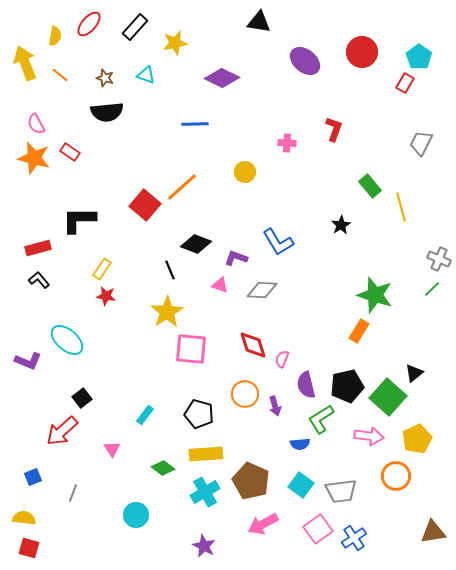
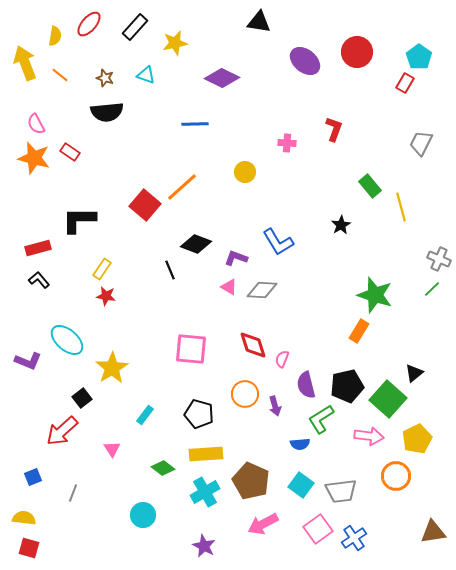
red circle at (362, 52): moved 5 px left
pink triangle at (220, 285): moved 9 px right, 2 px down; rotated 12 degrees clockwise
yellow star at (167, 312): moved 55 px left, 56 px down
green square at (388, 397): moved 2 px down
cyan circle at (136, 515): moved 7 px right
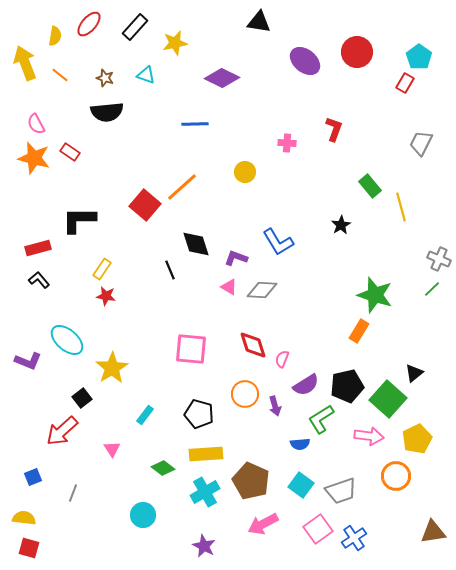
black diamond at (196, 244): rotated 52 degrees clockwise
purple semicircle at (306, 385): rotated 108 degrees counterclockwise
gray trapezoid at (341, 491): rotated 12 degrees counterclockwise
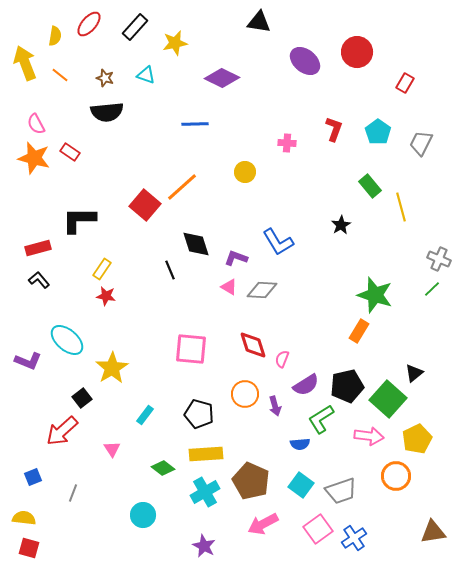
cyan pentagon at (419, 57): moved 41 px left, 75 px down
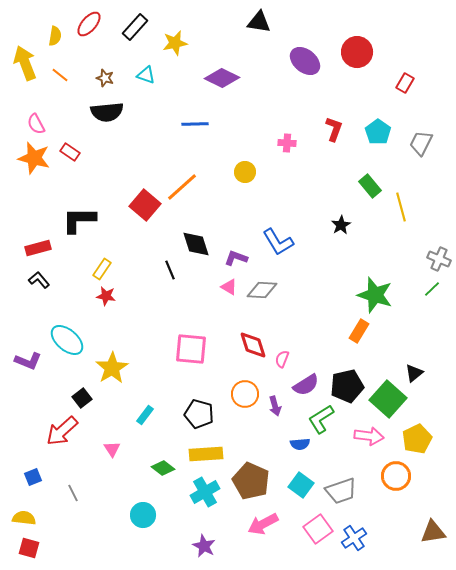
gray line at (73, 493): rotated 48 degrees counterclockwise
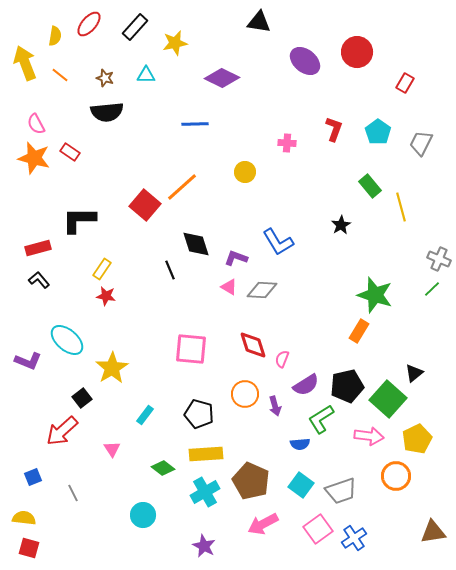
cyan triangle at (146, 75): rotated 18 degrees counterclockwise
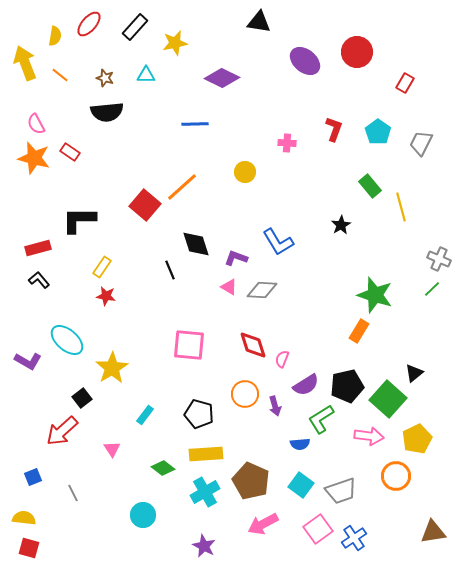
yellow rectangle at (102, 269): moved 2 px up
pink square at (191, 349): moved 2 px left, 4 px up
purple L-shape at (28, 361): rotated 8 degrees clockwise
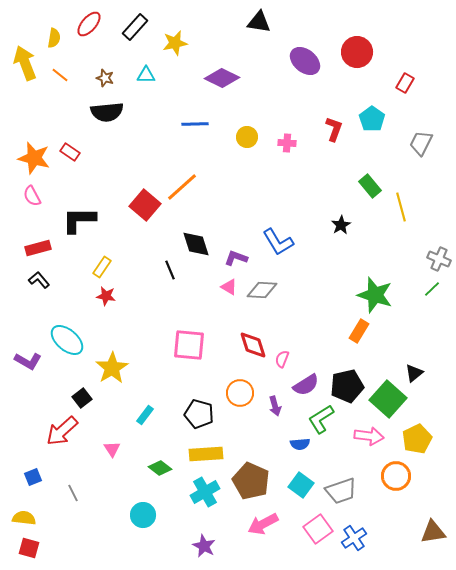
yellow semicircle at (55, 36): moved 1 px left, 2 px down
pink semicircle at (36, 124): moved 4 px left, 72 px down
cyan pentagon at (378, 132): moved 6 px left, 13 px up
yellow circle at (245, 172): moved 2 px right, 35 px up
orange circle at (245, 394): moved 5 px left, 1 px up
green diamond at (163, 468): moved 3 px left
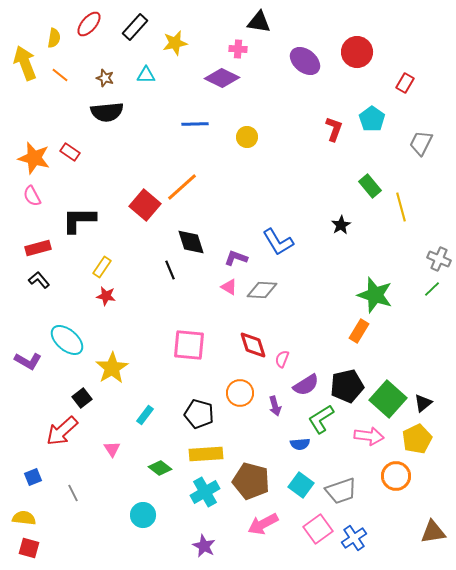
pink cross at (287, 143): moved 49 px left, 94 px up
black diamond at (196, 244): moved 5 px left, 2 px up
black triangle at (414, 373): moved 9 px right, 30 px down
brown pentagon at (251, 481): rotated 9 degrees counterclockwise
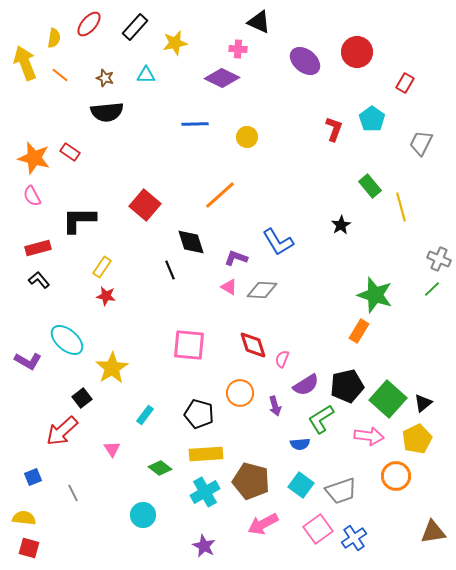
black triangle at (259, 22): rotated 15 degrees clockwise
orange line at (182, 187): moved 38 px right, 8 px down
